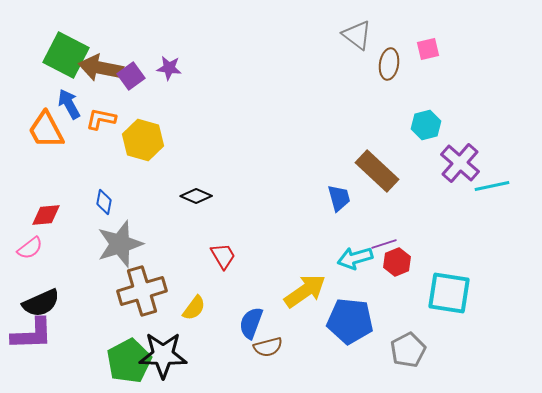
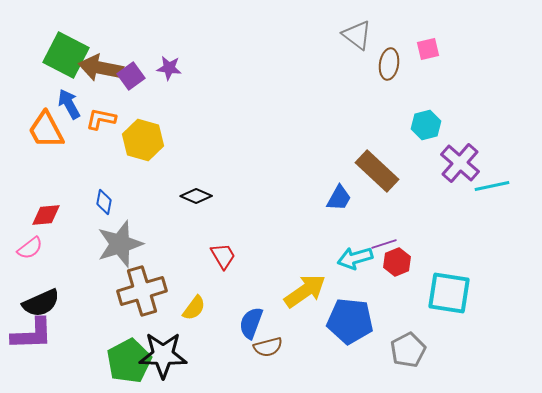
blue trapezoid: rotated 44 degrees clockwise
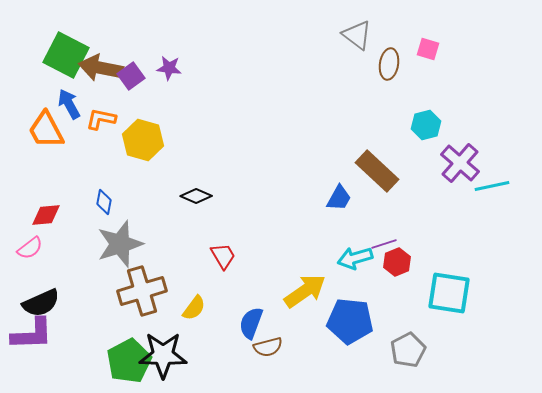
pink square: rotated 30 degrees clockwise
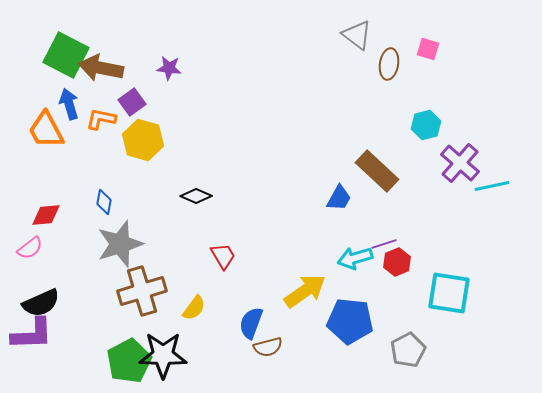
purple square: moved 1 px right, 26 px down
blue arrow: rotated 12 degrees clockwise
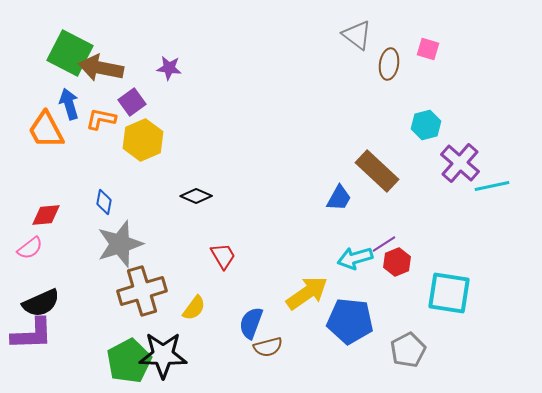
green square: moved 4 px right, 2 px up
yellow hexagon: rotated 21 degrees clockwise
purple line: rotated 15 degrees counterclockwise
yellow arrow: moved 2 px right, 2 px down
